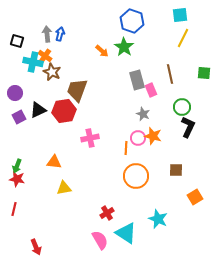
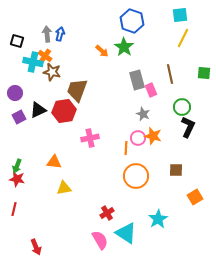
brown star: rotated 12 degrees counterclockwise
cyan star: rotated 18 degrees clockwise
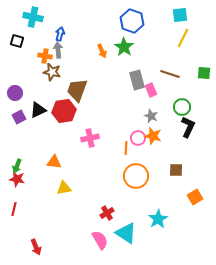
gray arrow: moved 11 px right, 16 px down
orange arrow: rotated 24 degrees clockwise
orange cross: rotated 24 degrees counterclockwise
cyan cross: moved 45 px up
brown line: rotated 60 degrees counterclockwise
gray star: moved 8 px right, 2 px down
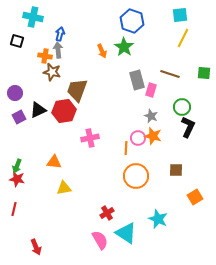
pink rectangle: rotated 40 degrees clockwise
cyan star: rotated 18 degrees counterclockwise
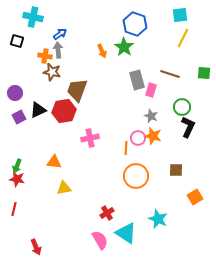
blue hexagon: moved 3 px right, 3 px down
blue arrow: rotated 40 degrees clockwise
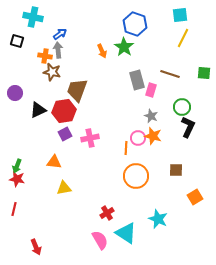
purple square: moved 46 px right, 17 px down
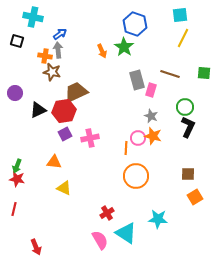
brown trapezoid: moved 1 px left, 2 px down; rotated 45 degrees clockwise
green circle: moved 3 px right
brown square: moved 12 px right, 4 px down
yellow triangle: rotated 35 degrees clockwise
cyan star: rotated 18 degrees counterclockwise
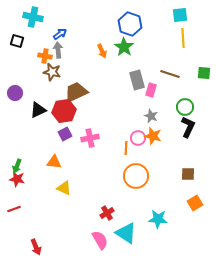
blue hexagon: moved 5 px left
yellow line: rotated 30 degrees counterclockwise
orange square: moved 6 px down
red line: rotated 56 degrees clockwise
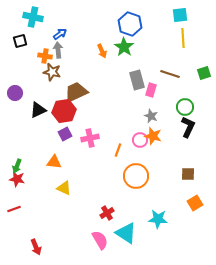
black square: moved 3 px right; rotated 32 degrees counterclockwise
green square: rotated 24 degrees counterclockwise
pink circle: moved 2 px right, 2 px down
orange line: moved 8 px left, 2 px down; rotated 16 degrees clockwise
